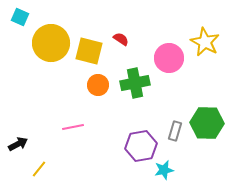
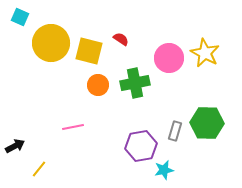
yellow star: moved 11 px down
black arrow: moved 3 px left, 2 px down
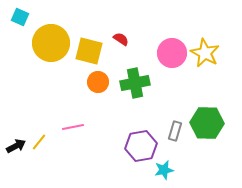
pink circle: moved 3 px right, 5 px up
orange circle: moved 3 px up
black arrow: moved 1 px right
yellow line: moved 27 px up
